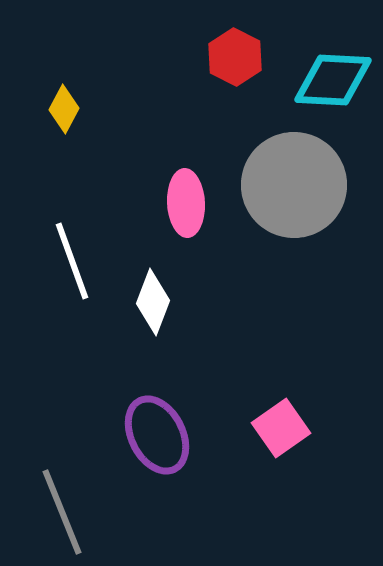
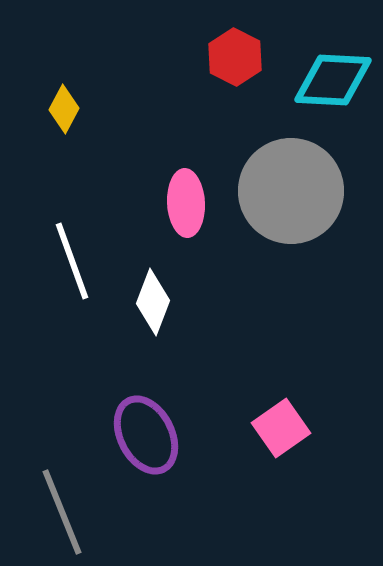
gray circle: moved 3 px left, 6 px down
purple ellipse: moved 11 px left
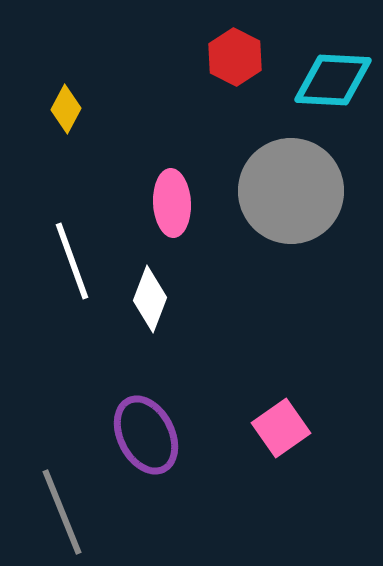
yellow diamond: moved 2 px right
pink ellipse: moved 14 px left
white diamond: moved 3 px left, 3 px up
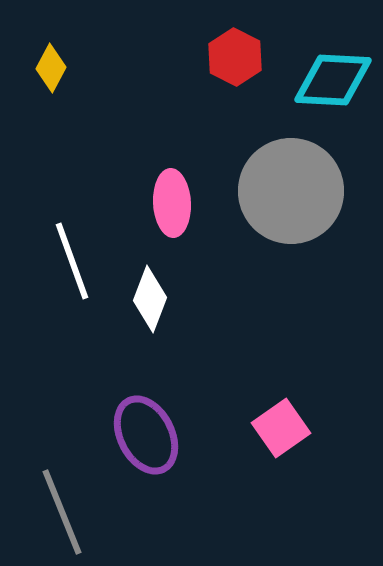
yellow diamond: moved 15 px left, 41 px up
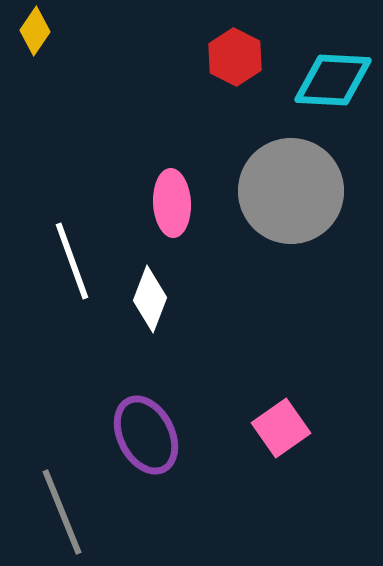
yellow diamond: moved 16 px left, 37 px up; rotated 6 degrees clockwise
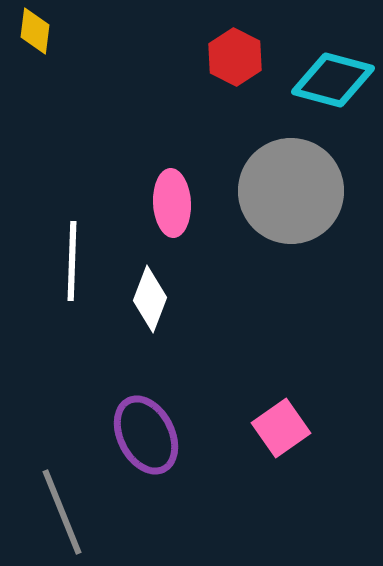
yellow diamond: rotated 27 degrees counterclockwise
cyan diamond: rotated 12 degrees clockwise
white line: rotated 22 degrees clockwise
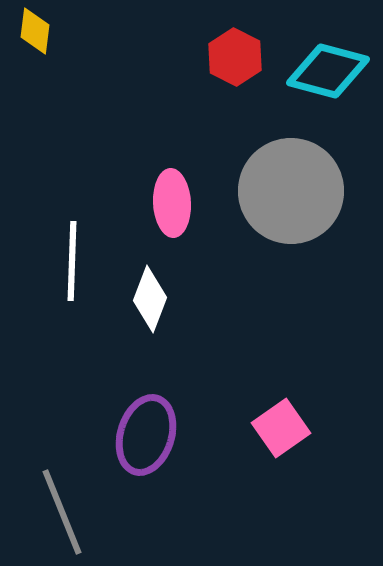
cyan diamond: moved 5 px left, 9 px up
purple ellipse: rotated 44 degrees clockwise
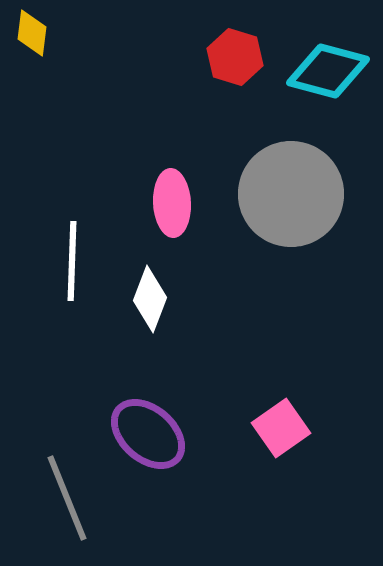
yellow diamond: moved 3 px left, 2 px down
red hexagon: rotated 10 degrees counterclockwise
gray circle: moved 3 px down
purple ellipse: moved 2 px right, 1 px up; rotated 66 degrees counterclockwise
gray line: moved 5 px right, 14 px up
